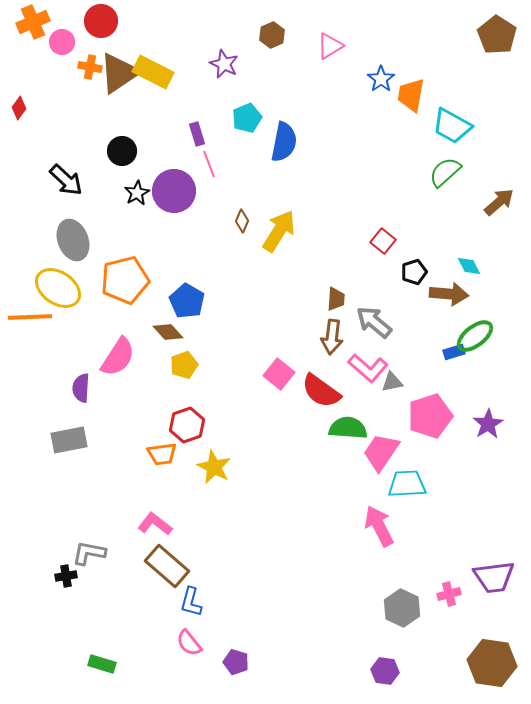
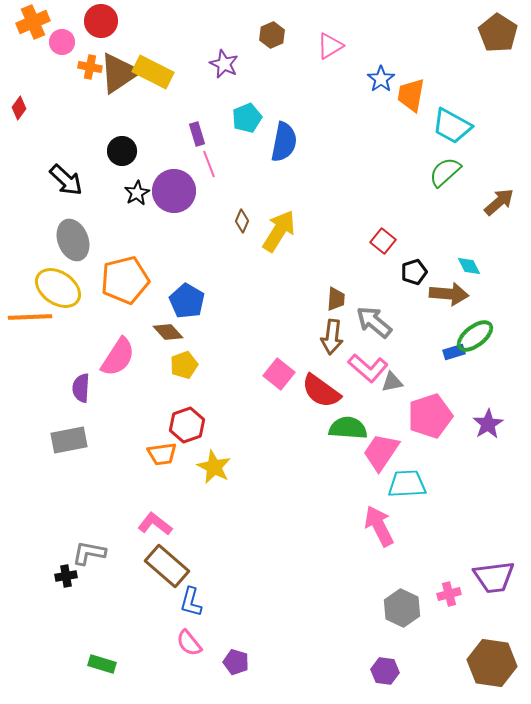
brown pentagon at (497, 35): moved 1 px right, 2 px up
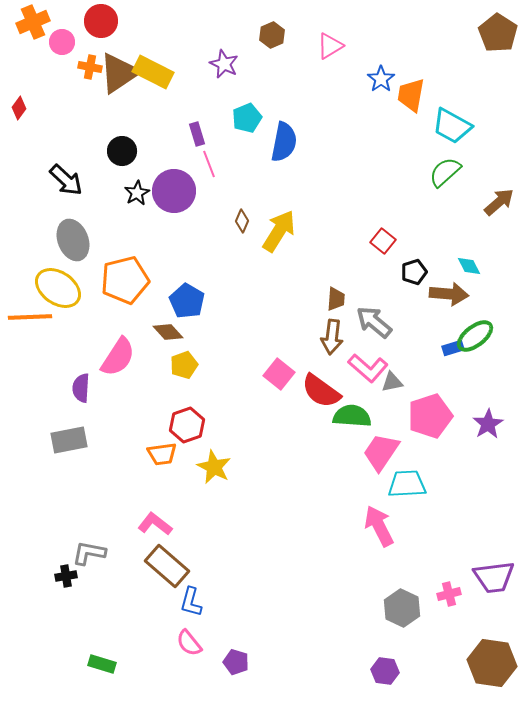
blue rectangle at (454, 352): moved 1 px left, 4 px up
green semicircle at (348, 428): moved 4 px right, 12 px up
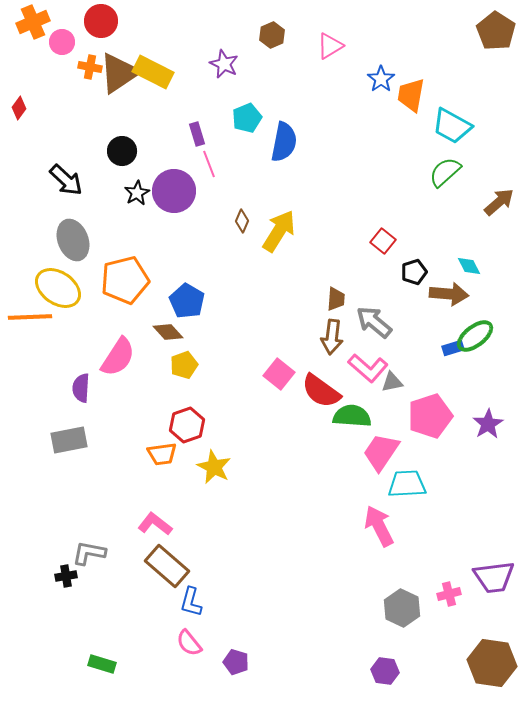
brown pentagon at (498, 33): moved 2 px left, 2 px up
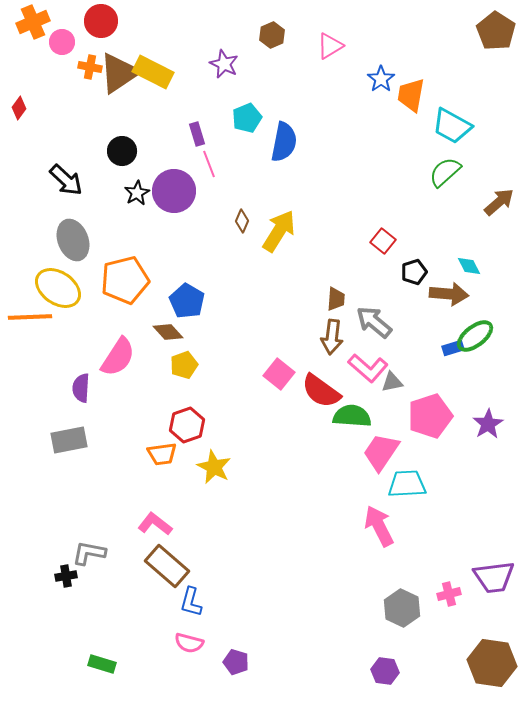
pink semicircle at (189, 643): rotated 36 degrees counterclockwise
